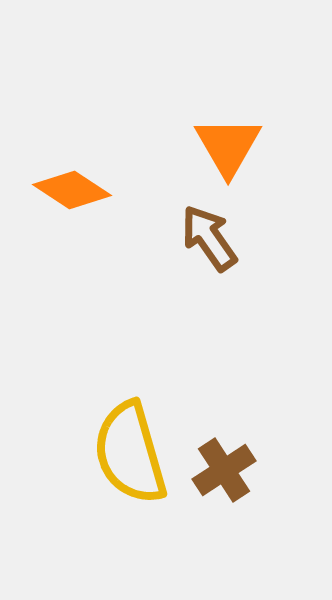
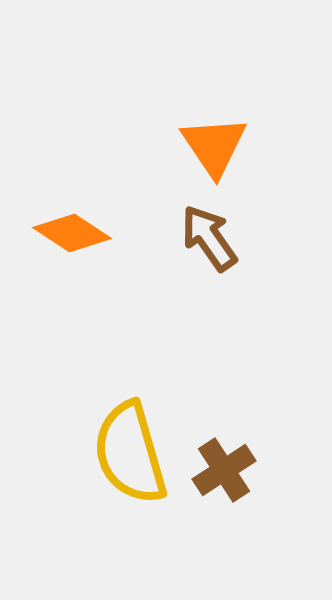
orange triangle: moved 14 px left; rotated 4 degrees counterclockwise
orange diamond: moved 43 px down
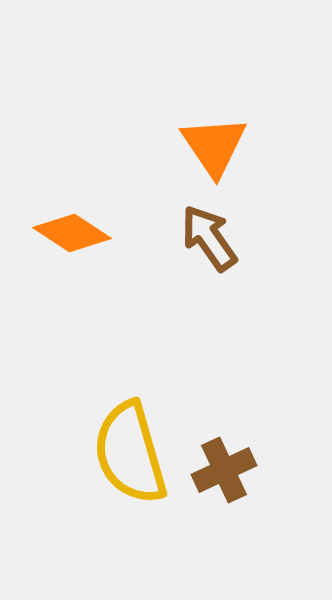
brown cross: rotated 8 degrees clockwise
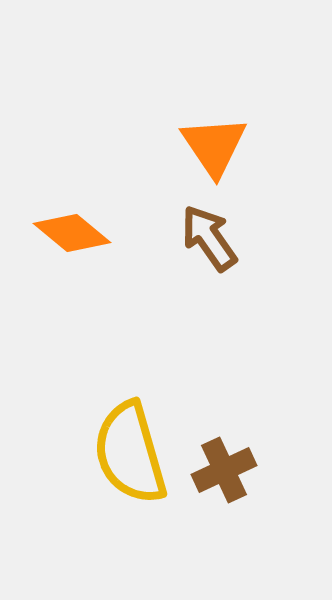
orange diamond: rotated 6 degrees clockwise
